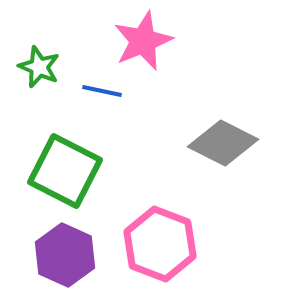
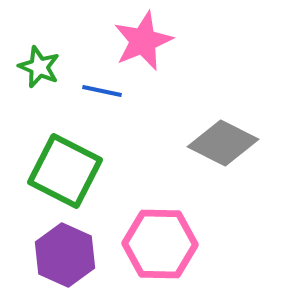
pink hexagon: rotated 20 degrees counterclockwise
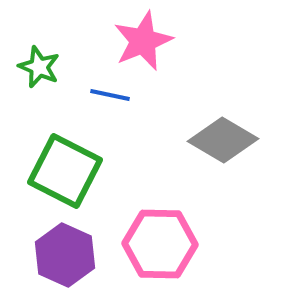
blue line: moved 8 px right, 4 px down
gray diamond: moved 3 px up; rotated 4 degrees clockwise
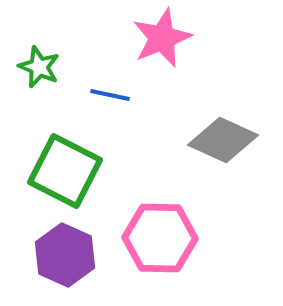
pink star: moved 19 px right, 3 px up
gray diamond: rotated 6 degrees counterclockwise
pink hexagon: moved 6 px up
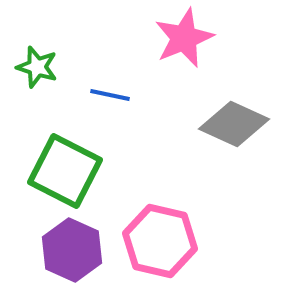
pink star: moved 22 px right
green star: moved 2 px left; rotated 6 degrees counterclockwise
gray diamond: moved 11 px right, 16 px up
pink hexagon: moved 3 px down; rotated 12 degrees clockwise
purple hexagon: moved 7 px right, 5 px up
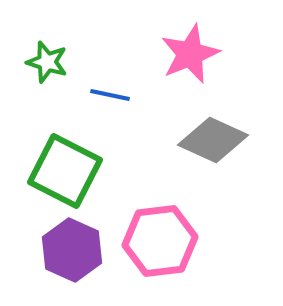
pink star: moved 6 px right, 16 px down
green star: moved 10 px right, 5 px up
gray diamond: moved 21 px left, 16 px down
pink hexagon: rotated 20 degrees counterclockwise
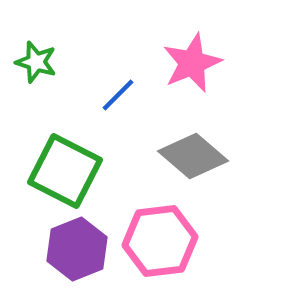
pink star: moved 2 px right, 9 px down
green star: moved 11 px left
blue line: moved 8 px right; rotated 57 degrees counterclockwise
gray diamond: moved 20 px left, 16 px down; rotated 16 degrees clockwise
purple hexagon: moved 5 px right, 1 px up; rotated 14 degrees clockwise
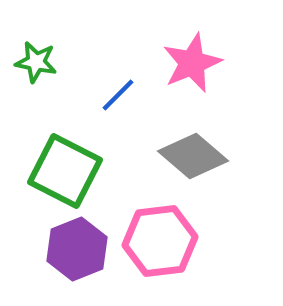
green star: rotated 6 degrees counterclockwise
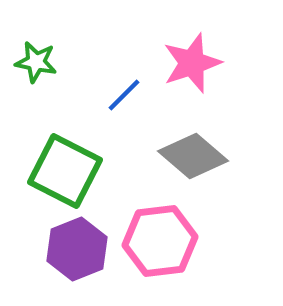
pink star: rotated 4 degrees clockwise
blue line: moved 6 px right
